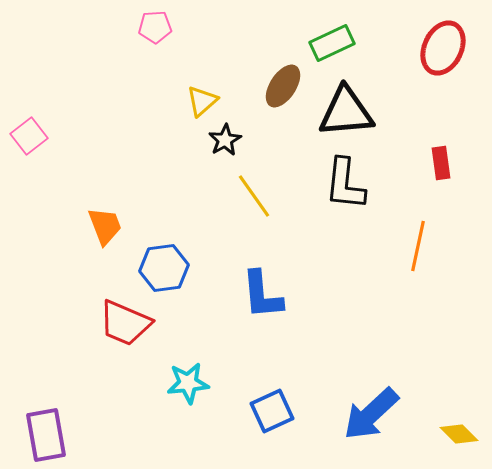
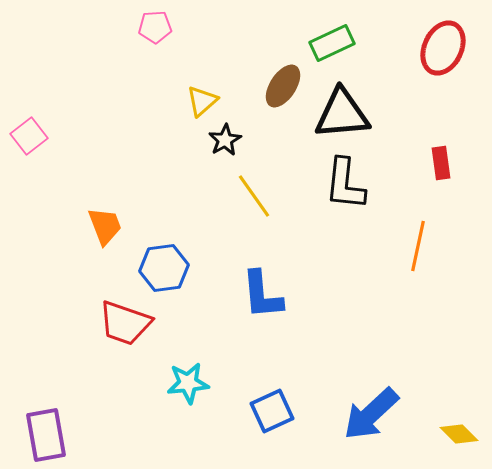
black triangle: moved 4 px left, 2 px down
red trapezoid: rotated 4 degrees counterclockwise
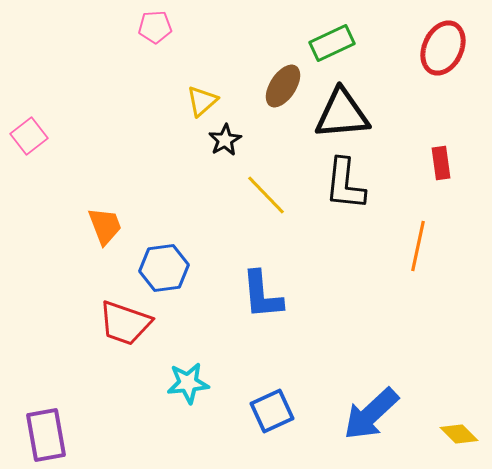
yellow line: moved 12 px right, 1 px up; rotated 9 degrees counterclockwise
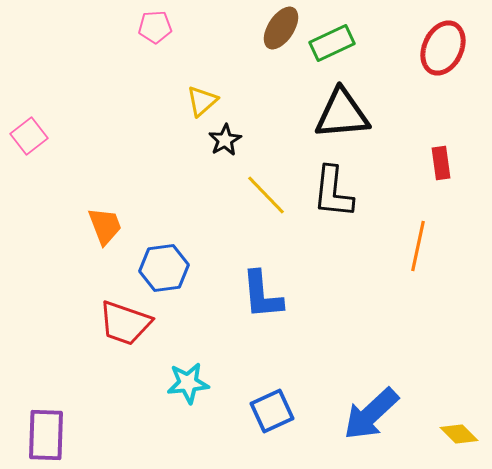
brown ellipse: moved 2 px left, 58 px up
black L-shape: moved 12 px left, 8 px down
purple rectangle: rotated 12 degrees clockwise
